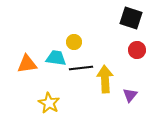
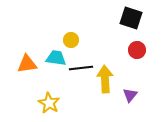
yellow circle: moved 3 px left, 2 px up
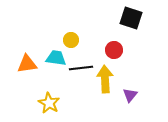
red circle: moved 23 px left
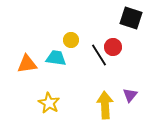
red circle: moved 1 px left, 3 px up
black line: moved 18 px right, 13 px up; rotated 65 degrees clockwise
yellow arrow: moved 26 px down
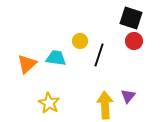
yellow circle: moved 9 px right, 1 px down
red circle: moved 21 px right, 6 px up
black line: rotated 50 degrees clockwise
orange triangle: rotated 35 degrees counterclockwise
purple triangle: moved 2 px left, 1 px down
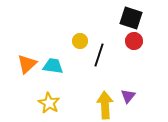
cyan trapezoid: moved 3 px left, 8 px down
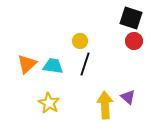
black line: moved 14 px left, 9 px down
purple triangle: moved 1 px down; rotated 28 degrees counterclockwise
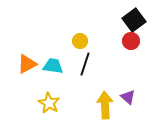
black square: moved 3 px right, 2 px down; rotated 35 degrees clockwise
red circle: moved 3 px left
orange triangle: rotated 15 degrees clockwise
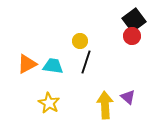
red circle: moved 1 px right, 5 px up
black line: moved 1 px right, 2 px up
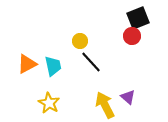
black square: moved 4 px right, 2 px up; rotated 15 degrees clockwise
black line: moved 5 px right; rotated 60 degrees counterclockwise
cyan trapezoid: rotated 70 degrees clockwise
yellow arrow: rotated 24 degrees counterclockwise
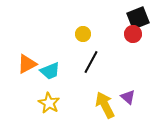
red circle: moved 1 px right, 2 px up
yellow circle: moved 3 px right, 7 px up
black line: rotated 70 degrees clockwise
cyan trapezoid: moved 3 px left, 5 px down; rotated 80 degrees clockwise
